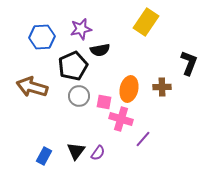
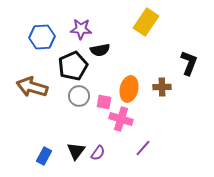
purple star: rotated 15 degrees clockwise
purple line: moved 9 px down
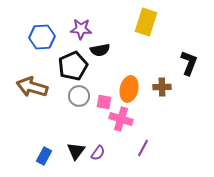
yellow rectangle: rotated 16 degrees counterclockwise
purple line: rotated 12 degrees counterclockwise
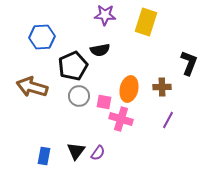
purple star: moved 24 px right, 14 px up
purple line: moved 25 px right, 28 px up
blue rectangle: rotated 18 degrees counterclockwise
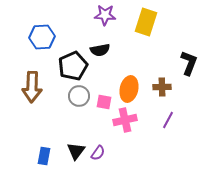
brown arrow: rotated 104 degrees counterclockwise
pink cross: moved 4 px right, 1 px down; rotated 30 degrees counterclockwise
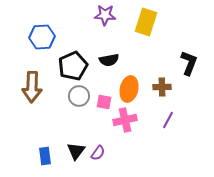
black semicircle: moved 9 px right, 10 px down
blue rectangle: moved 1 px right; rotated 18 degrees counterclockwise
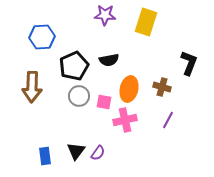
black pentagon: moved 1 px right
brown cross: rotated 18 degrees clockwise
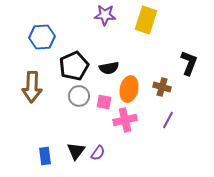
yellow rectangle: moved 2 px up
black semicircle: moved 8 px down
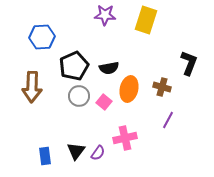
pink square: rotated 28 degrees clockwise
pink cross: moved 18 px down
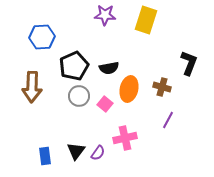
pink square: moved 1 px right, 2 px down
